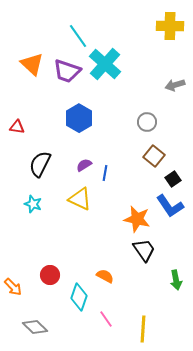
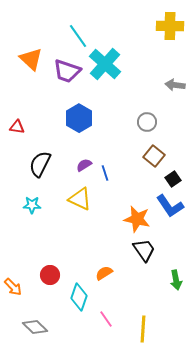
orange triangle: moved 1 px left, 5 px up
gray arrow: rotated 24 degrees clockwise
blue line: rotated 28 degrees counterclockwise
cyan star: moved 1 px left, 1 px down; rotated 18 degrees counterclockwise
orange semicircle: moved 1 px left, 3 px up; rotated 60 degrees counterclockwise
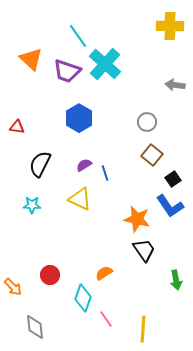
brown square: moved 2 px left, 1 px up
cyan diamond: moved 4 px right, 1 px down
gray diamond: rotated 40 degrees clockwise
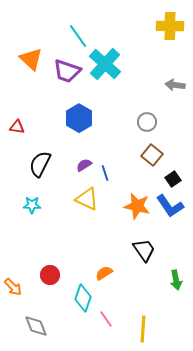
yellow triangle: moved 7 px right
orange star: moved 13 px up
gray diamond: moved 1 px right, 1 px up; rotated 15 degrees counterclockwise
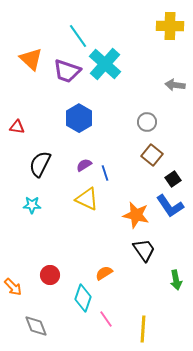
orange star: moved 1 px left, 9 px down
